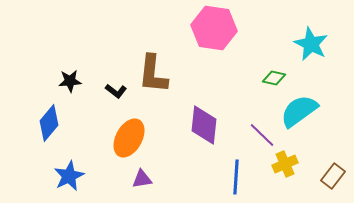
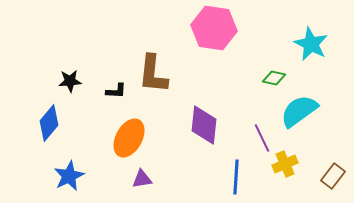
black L-shape: rotated 35 degrees counterclockwise
purple line: moved 3 px down; rotated 20 degrees clockwise
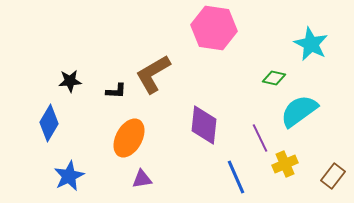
brown L-shape: rotated 54 degrees clockwise
blue diamond: rotated 9 degrees counterclockwise
purple line: moved 2 px left
blue line: rotated 28 degrees counterclockwise
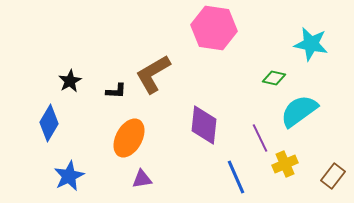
cyan star: rotated 16 degrees counterclockwise
black star: rotated 25 degrees counterclockwise
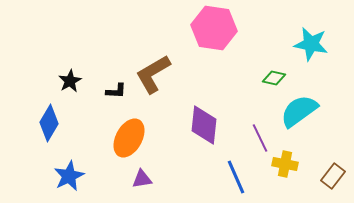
yellow cross: rotated 35 degrees clockwise
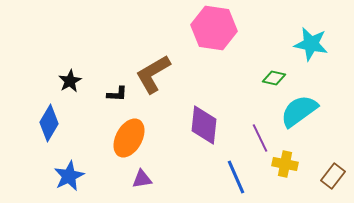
black L-shape: moved 1 px right, 3 px down
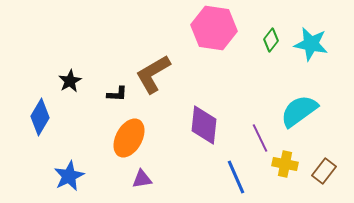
green diamond: moved 3 px left, 38 px up; rotated 65 degrees counterclockwise
blue diamond: moved 9 px left, 6 px up
brown rectangle: moved 9 px left, 5 px up
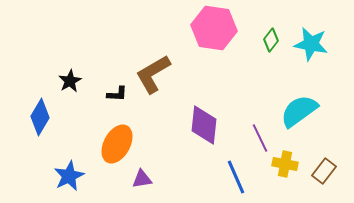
orange ellipse: moved 12 px left, 6 px down
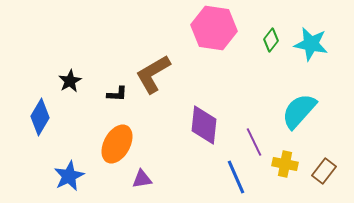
cyan semicircle: rotated 12 degrees counterclockwise
purple line: moved 6 px left, 4 px down
